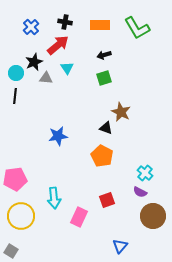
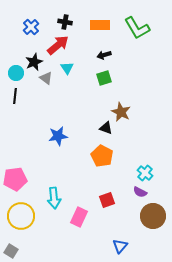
gray triangle: rotated 32 degrees clockwise
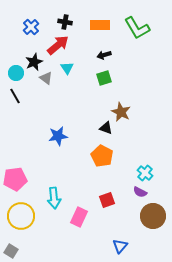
black line: rotated 35 degrees counterclockwise
